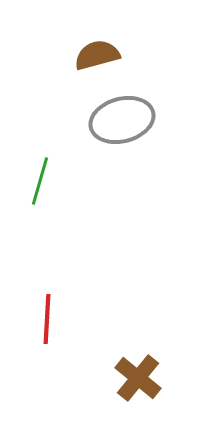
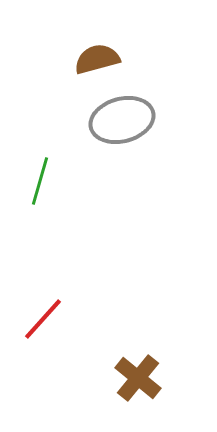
brown semicircle: moved 4 px down
red line: moved 4 px left; rotated 39 degrees clockwise
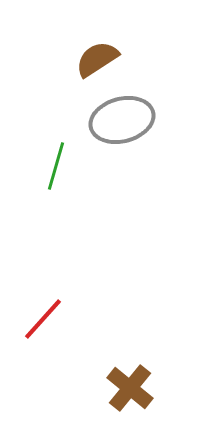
brown semicircle: rotated 18 degrees counterclockwise
green line: moved 16 px right, 15 px up
brown cross: moved 8 px left, 10 px down
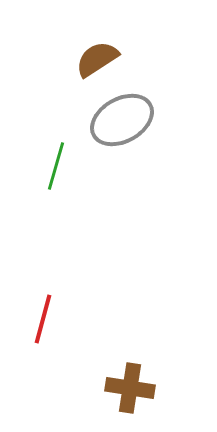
gray ellipse: rotated 14 degrees counterclockwise
red line: rotated 27 degrees counterclockwise
brown cross: rotated 30 degrees counterclockwise
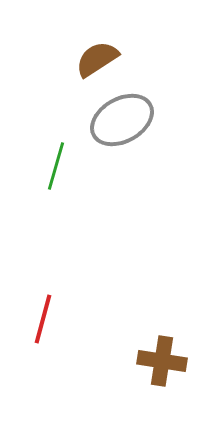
brown cross: moved 32 px right, 27 px up
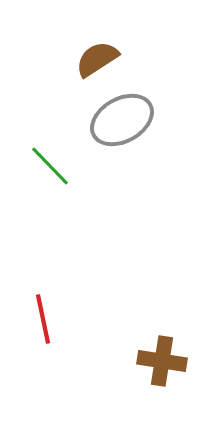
green line: moved 6 px left; rotated 60 degrees counterclockwise
red line: rotated 27 degrees counterclockwise
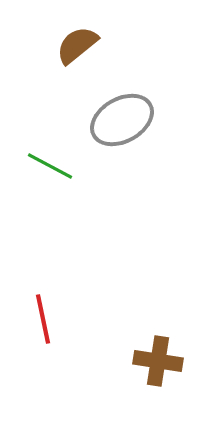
brown semicircle: moved 20 px left, 14 px up; rotated 6 degrees counterclockwise
green line: rotated 18 degrees counterclockwise
brown cross: moved 4 px left
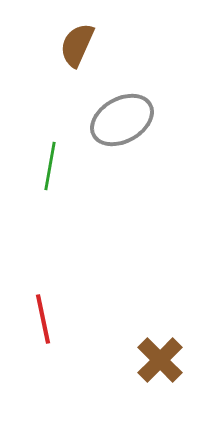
brown semicircle: rotated 27 degrees counterclockwise
green line: rotated 72 degrees clockwise
brown cross: moved 2 px right, 1 px up; rotated 36 degrees clockwise
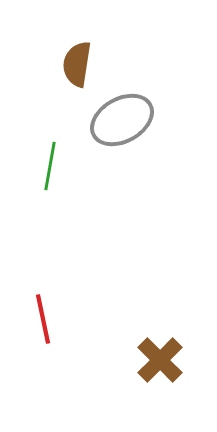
brown semicircle: moved 19 px down; rotated 15 degrees counterclockwise
